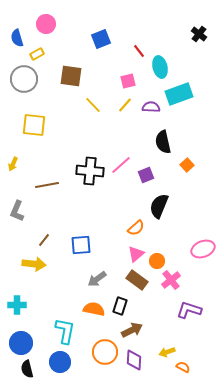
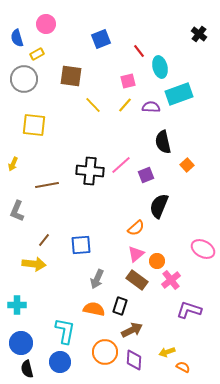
pink ellipse at (203, 249): rotated 50 degrees clockwise
gray arrow at (97, 279): rotated 30 degrees counterclockwise
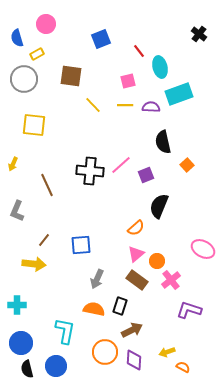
yellow line at (125, 105): rotated 49 degrees clockwise
brown line at (47, 185): rotated 75 degrees clockwise
blue circle at (60, 362): moved 4 px left, 4 px down
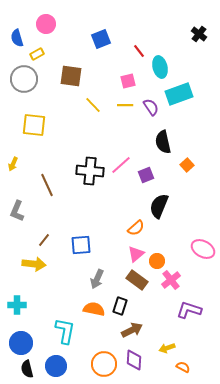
purple semicircle at (151, 107): rotated 54 degrees clockwise
orange circle at (105, 352): moved 1 px left, 12 px down
yellow arrow at (167, 352): moved 4 px up
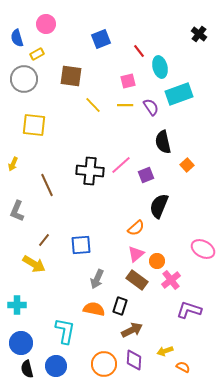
yellow arrow at (34, 264): rotated 25 degrees clockwise
yellow arrow at (167, 348): moved 2 px left, 3 px down
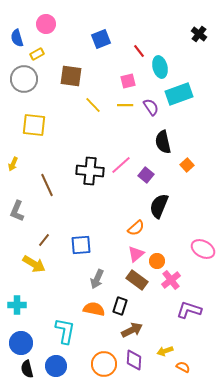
purple square at (146, 175): rotated 28 degrees counterclockwise
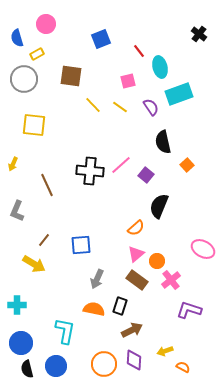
yellow line at (125, 105): moved 5 px left, 2 px down; rotated 35 degrees clockwise
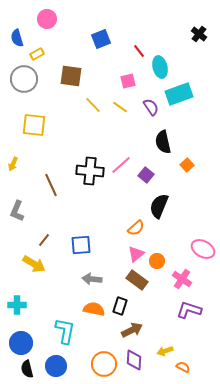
pink circle at (46, 24): moved 1 px right, 5 px up
brown line at (47, 185): moved 4 px right
gray arrow at (97, 279): moved 5 px left; rotated 72 degrees clockwise
pink cross at (171, 280): moved 11 px right, 1 px up; rotated 18 degrees counterclockwise
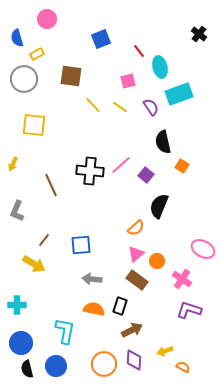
orange square at (187, 165): moved 5 px left, 1 px down; rotated 16 degrees counterclockwise
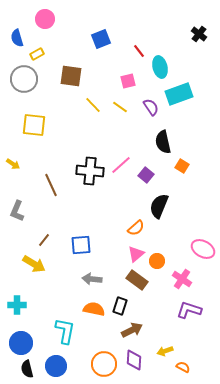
pink circle at (47, 19): moved 2 px left
yellow arrow at (13, 164): rotated 80 degrees counterclockwise
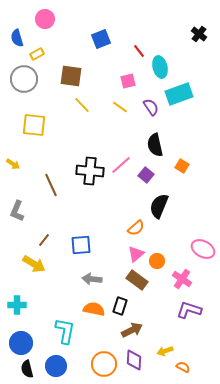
yellow line at (93, 105): moved 11 px left
black semicircle at (163, 142): moved 8 px left, 3 px down
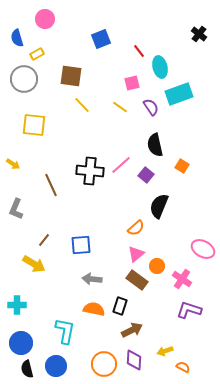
pink square at (128, 81): moved 4 px right, 2 px down
gray L-shape at (17, 211): moved 1 px left, 2 px up
orange circle at (157, 261): moved 5 px down
